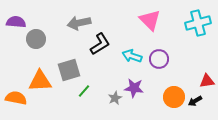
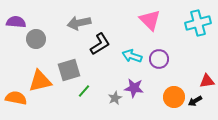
orange triangle: rotated 10 degrees counterclockwise
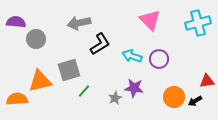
orange semicircle: moved 1 px right, 1 px down; rotated 15 degrees counterclockwise
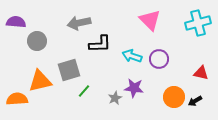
gray circle: moved 1 px right, 2 px down
black L-shape: rotated 30 degrees clockwise
red triangle: moved 6 px left, 8 px up; rotated 21 degrees clockwise
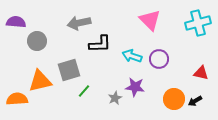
purple star: moved 1 px right, 1 px up
orange circle: moved 2 px down
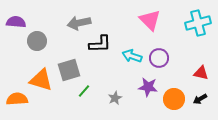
purple circle: moved 1 px up
orange triangle: moved 1 px right, 1 px up; rotated 30 degrees clockwise
purple star: moved 13 px right
black arrow: moved 5 px right, 2 px up
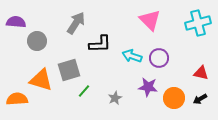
gray arrow: moved 3 px left; rotated 135 degrees clockwise
orange circle: moved 1 px up
